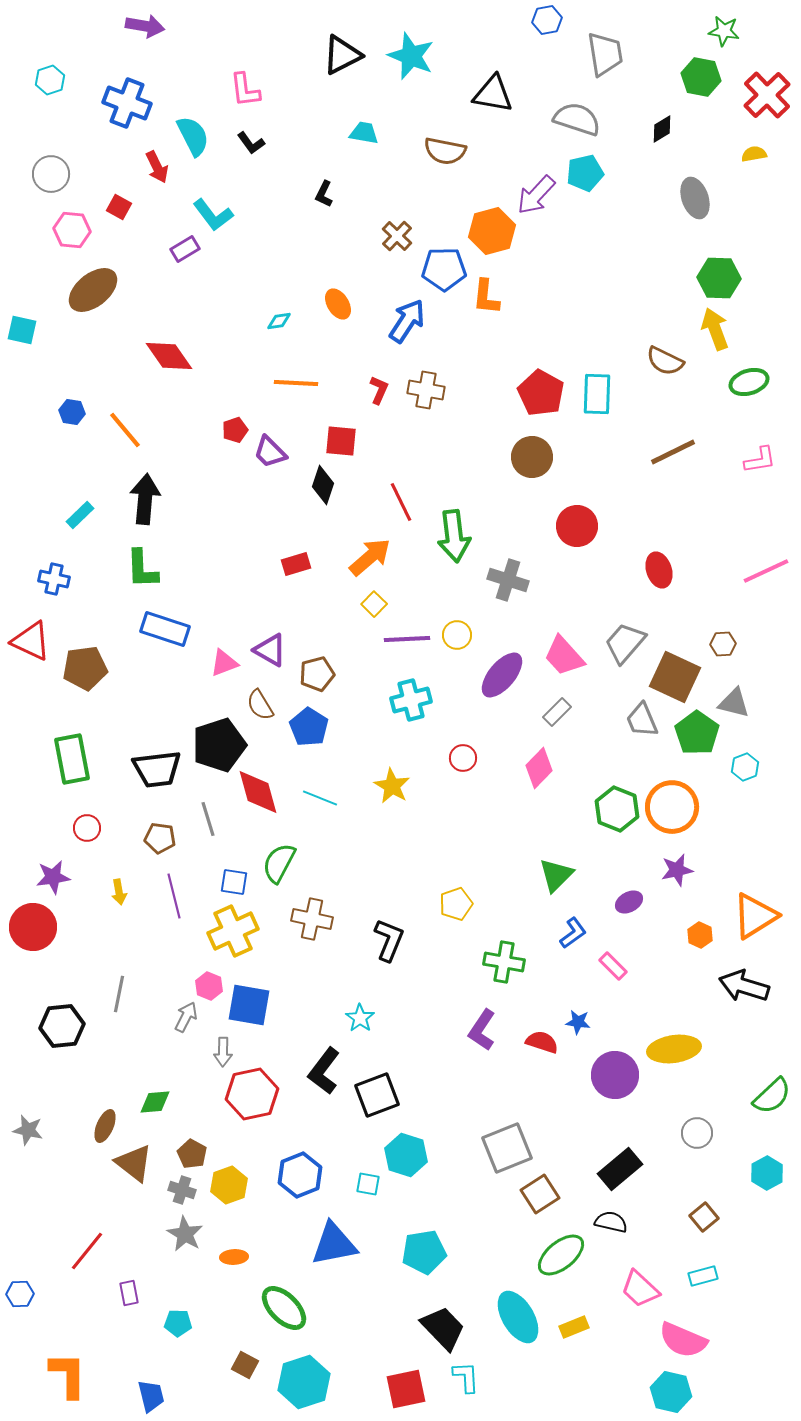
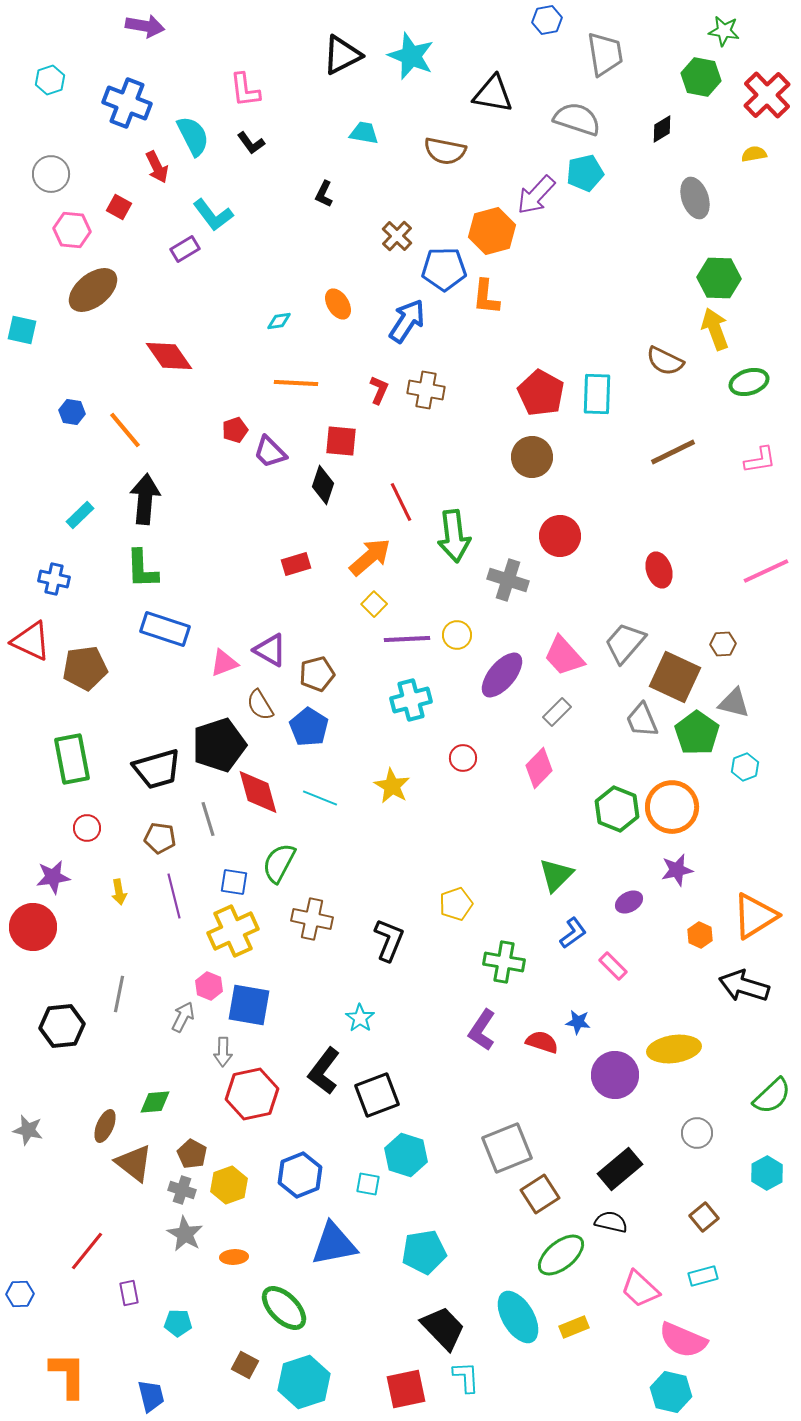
red circle at (577, 526): moved 17 px left, 10 px down
black trapezoid at (157, 769): rotated 9 degrees counterclockwise
gray arrow at (186, 1017): moved 3 px left
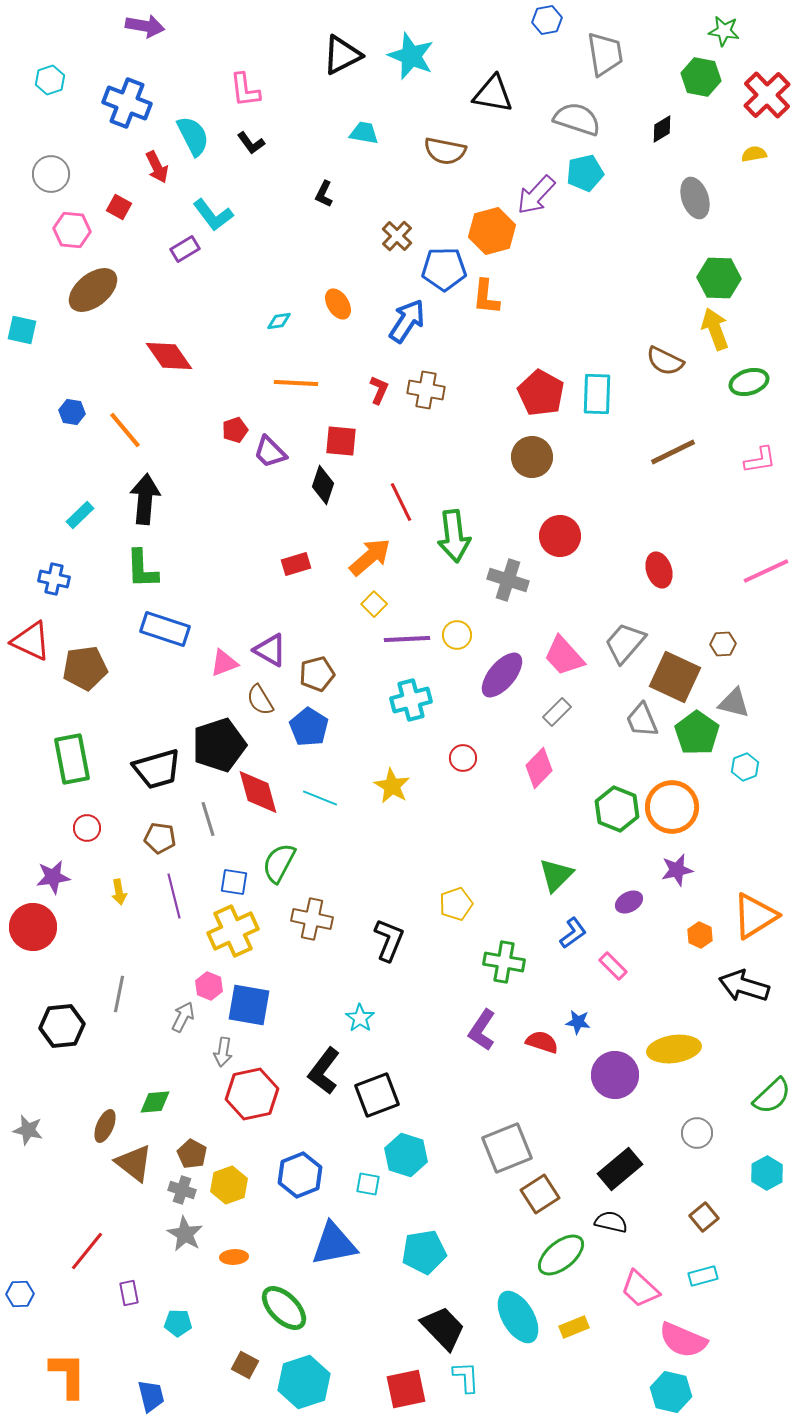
brown semicircle at (260, 705): moved 5 px up
gray arrow at (223, 1052): rotated 8 degrees clockwise
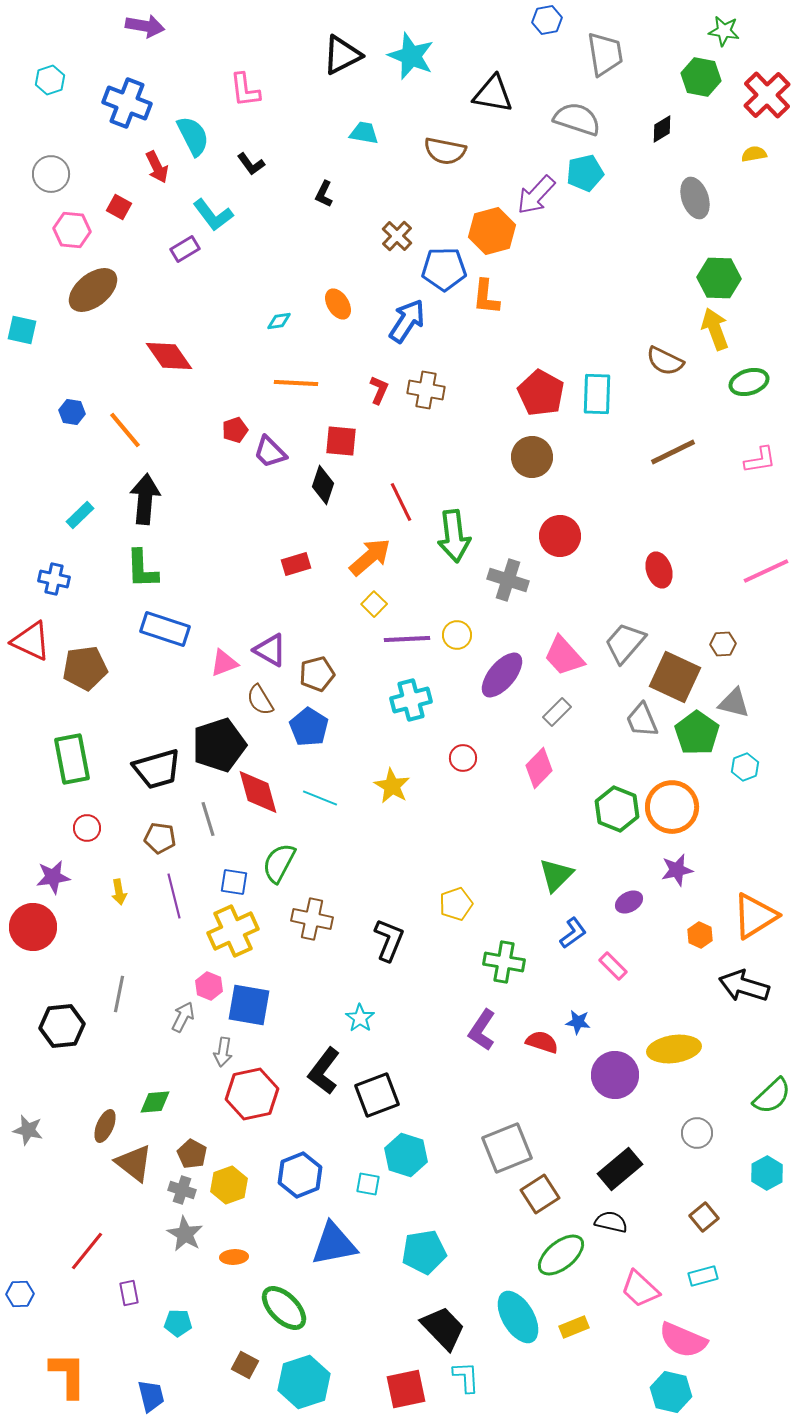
black L-shape at (251, 143): moved 21 px down
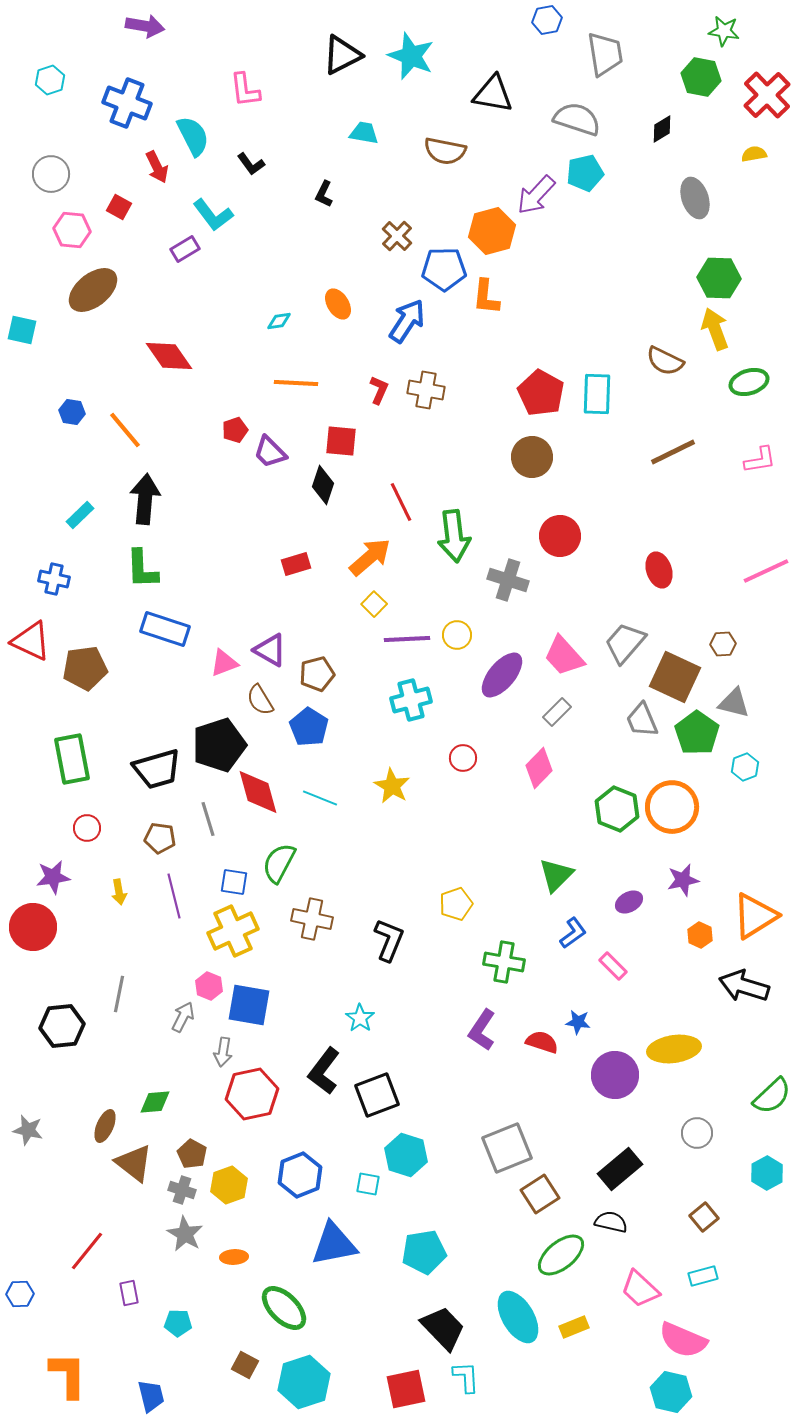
purple star at (677, 870): moved 6 px right, 10 px down
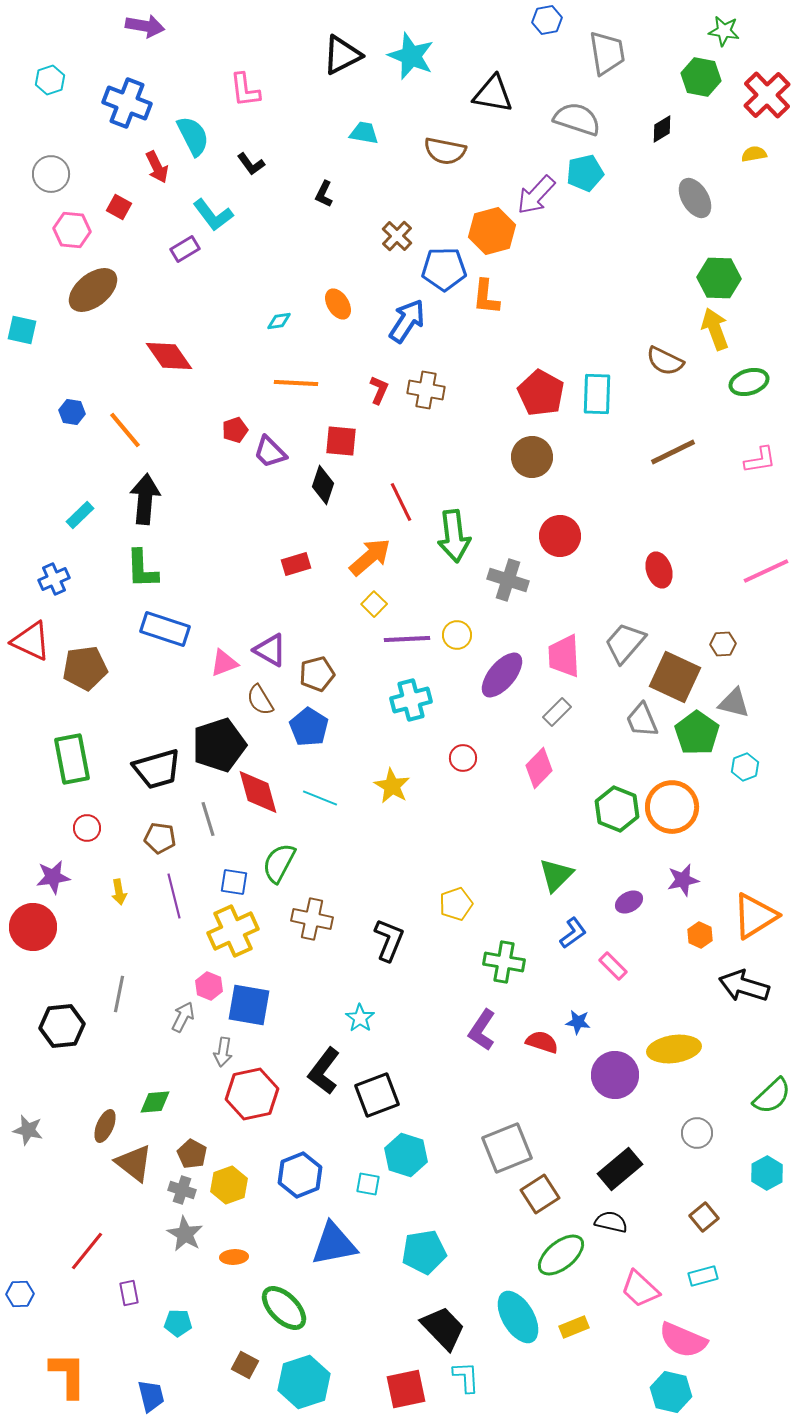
gray trapezoid at (605, 54): moved 2 px right, 1 px up
gray ellipse at (695, 198): rotated 12 degrees counterclockwise
blue cross at (54, 579): rotated 36 degrees counterclockwise
pink trapezoid at (564, 656): rotated 39 degrees clockwise
